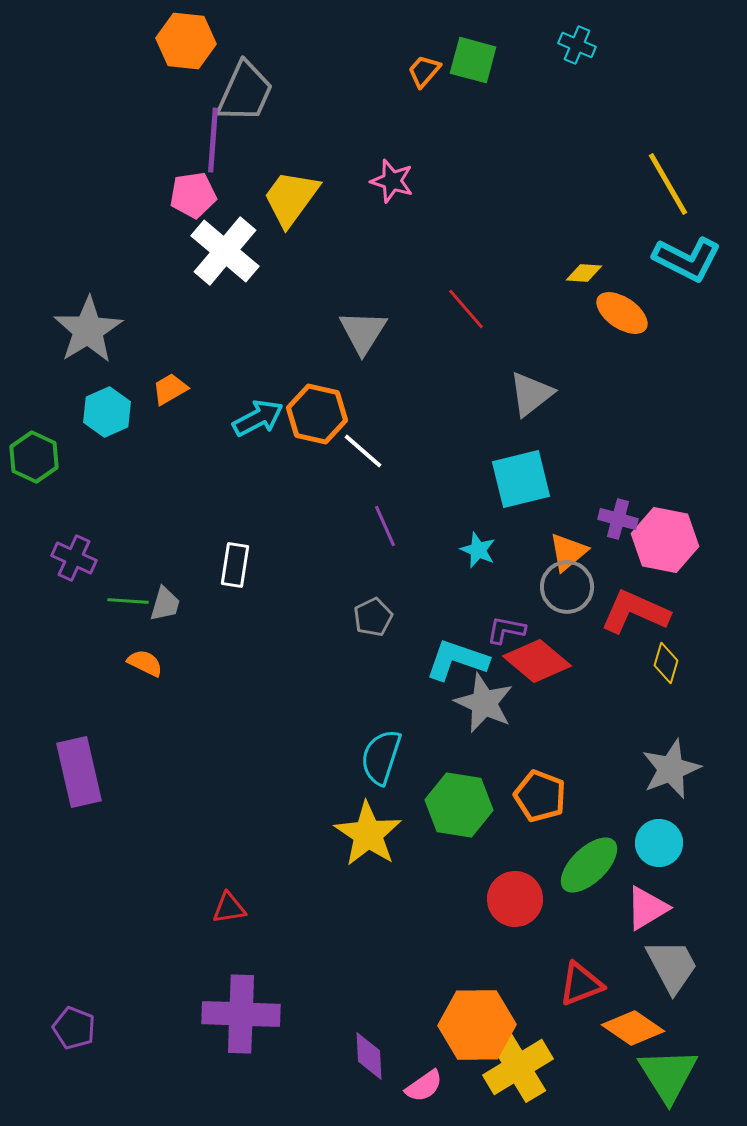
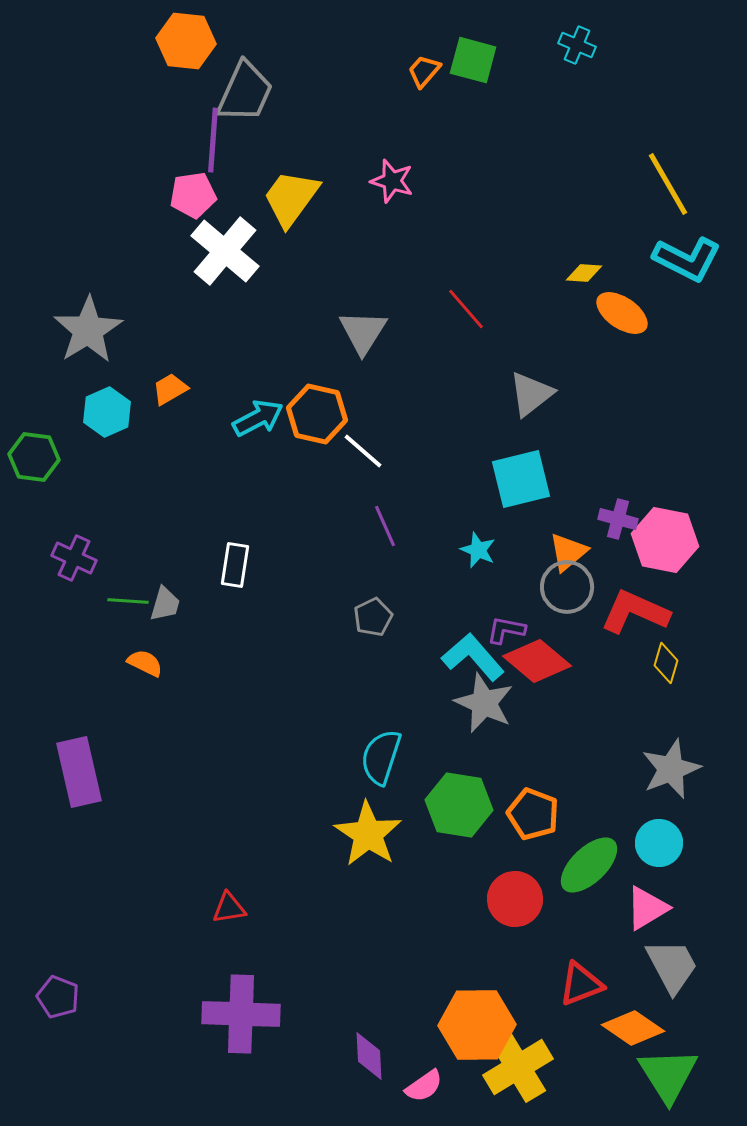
green hexagon at (34, 457): rotated 18 degrees counterclockwise
cyan L-shape at (457, 660): moved 16 px right, 3 px up; rotated 30 degrees clockwise
orange pentagon at (540, 796): moved 7 px left, 18 px down
purple pentagon at (74, 1028): moved 16 px left, 31 px up
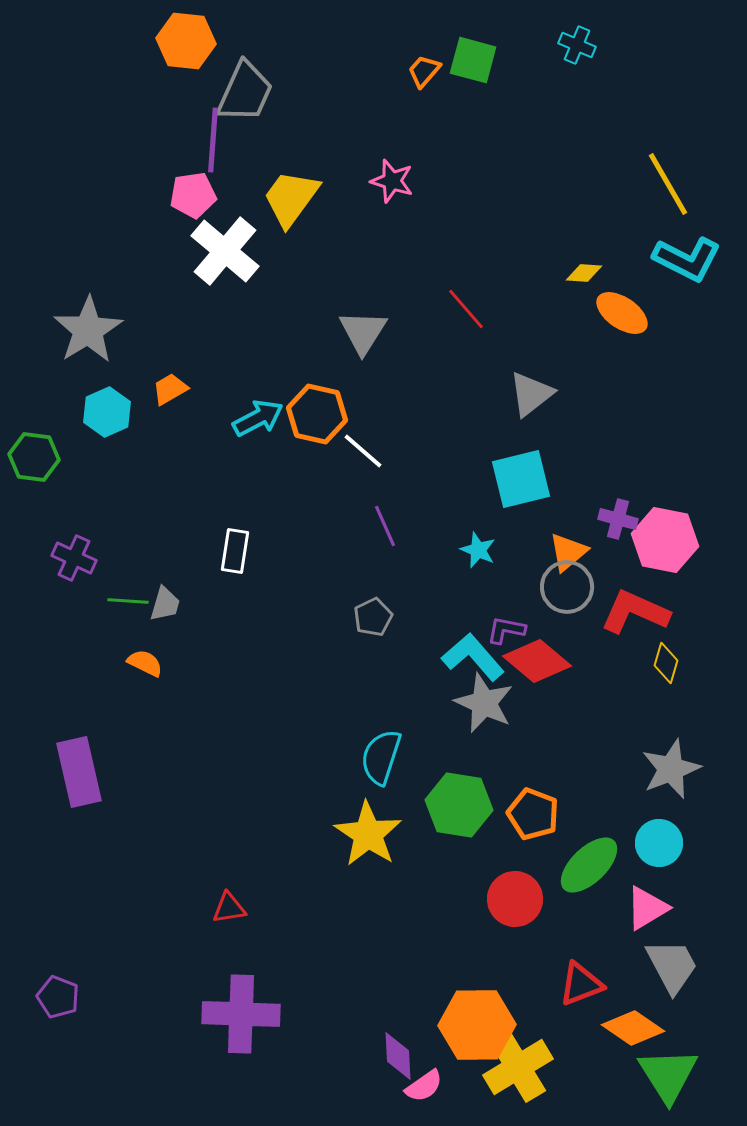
white rectangle at (235, 565): moved 14 px up
purple diamond at (369, 1056): moved 29 px right
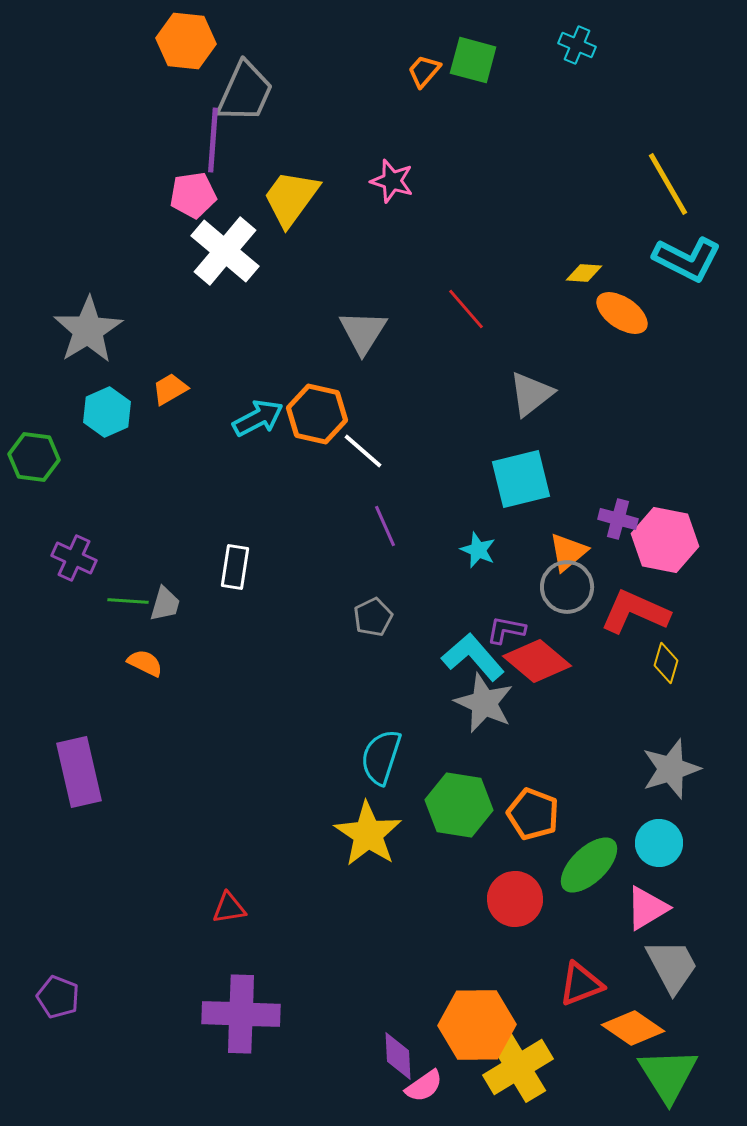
white rectangle at (235, 551): moved 16 px down
gray star at (671, 769): rotated 4 degrees clockwise
